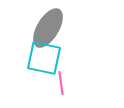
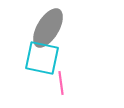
cyan square: moved 2 px left
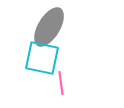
gray ellipse: moved 1 px right, 1 px up
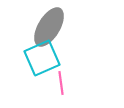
cyan square: rotated 36 degrees counterclockwise
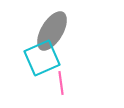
gray ellipse: moved 3 px right, 4 px down
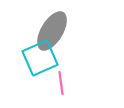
cyan square: moved 2 px left
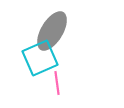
pink line: moved 4 px left
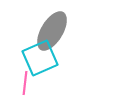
pink line: moved 32 px left; rotated 15 degrees clockwise
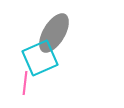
gray ellipse: moved 2 px right, 2 px down
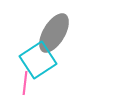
cyan square: moved 2 px left, 2 px down; rotated 9 degrees counterclockwise
